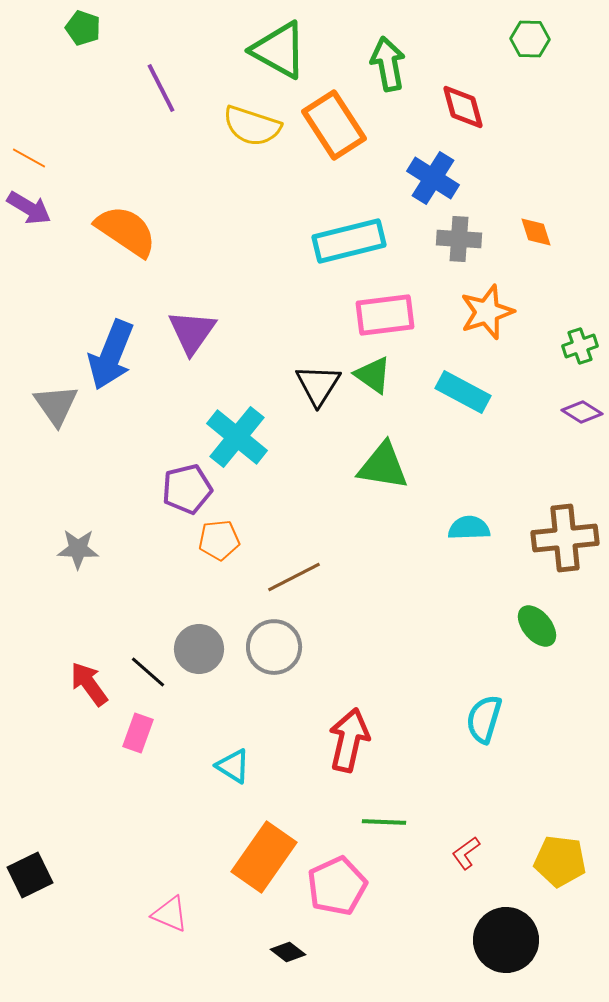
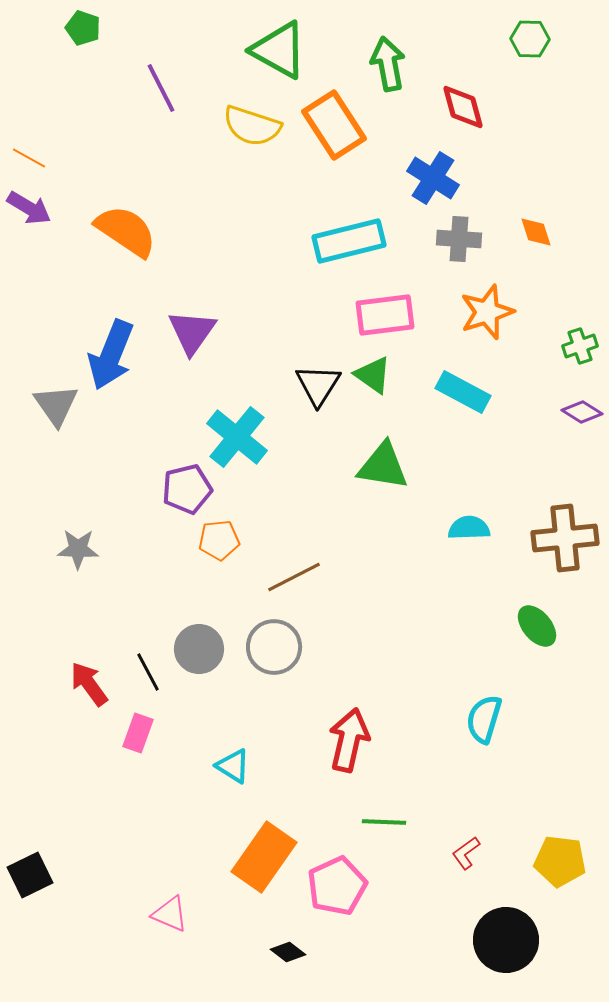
black line at (148, 672): rotated 21 degrees clockwise
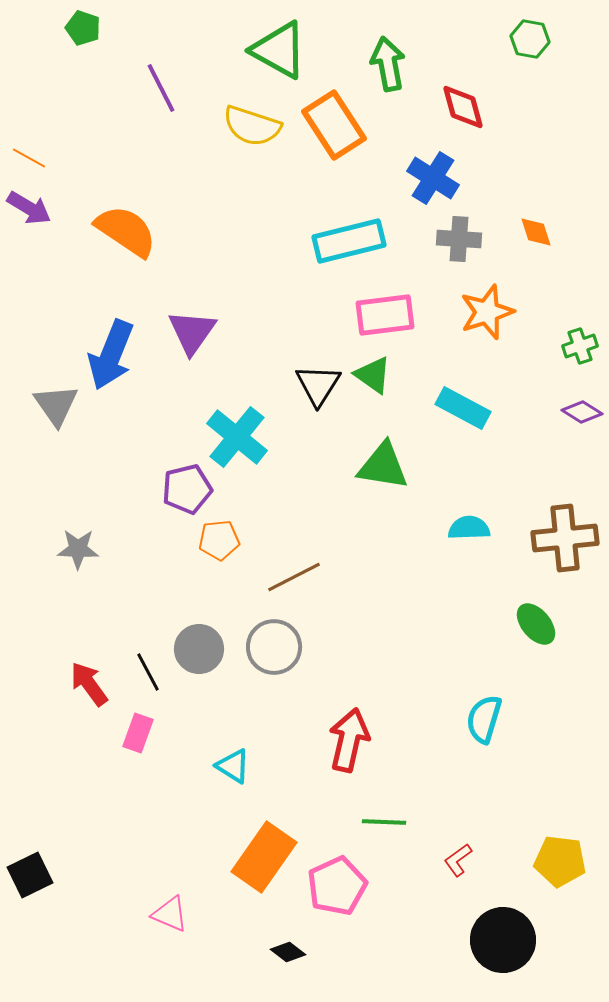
green hexagon at (530, 39): rotated 9 degrees clockwise
cyan rectangle at (463, 392): moved 16 px down
green ellipse at (537, 626): moved 1 px left, 2 px up
red L-shape at (466, 853): moved 8 px left, 7 px down
black circle at (506, 940): moved 3 px left
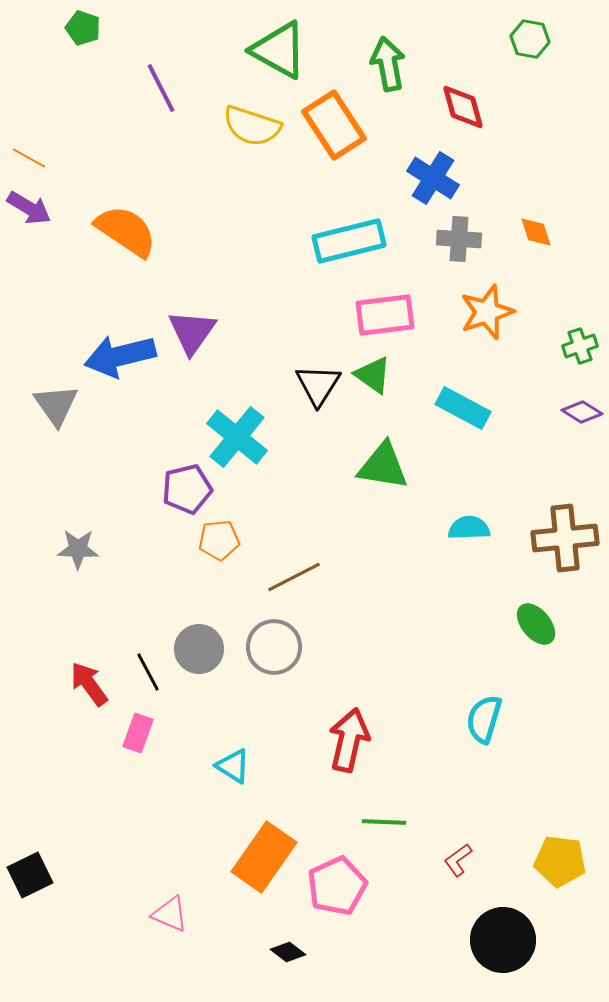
blue arrow at (111, 355): moved 9 px right, 1 px down; rotated 54 degrees clockwise
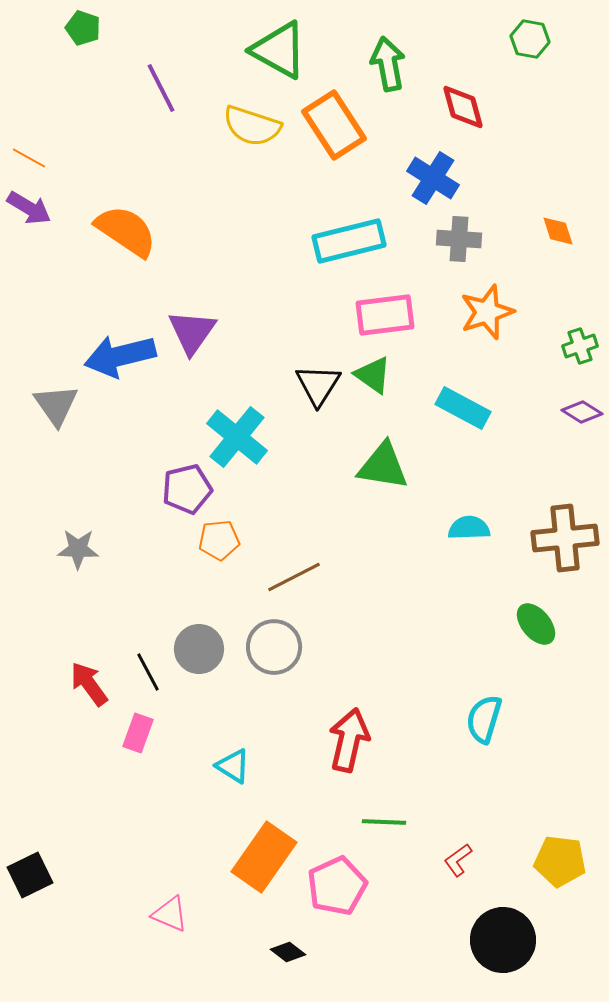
orange diamond at (536, 232): moved 22 px right, 1 px up
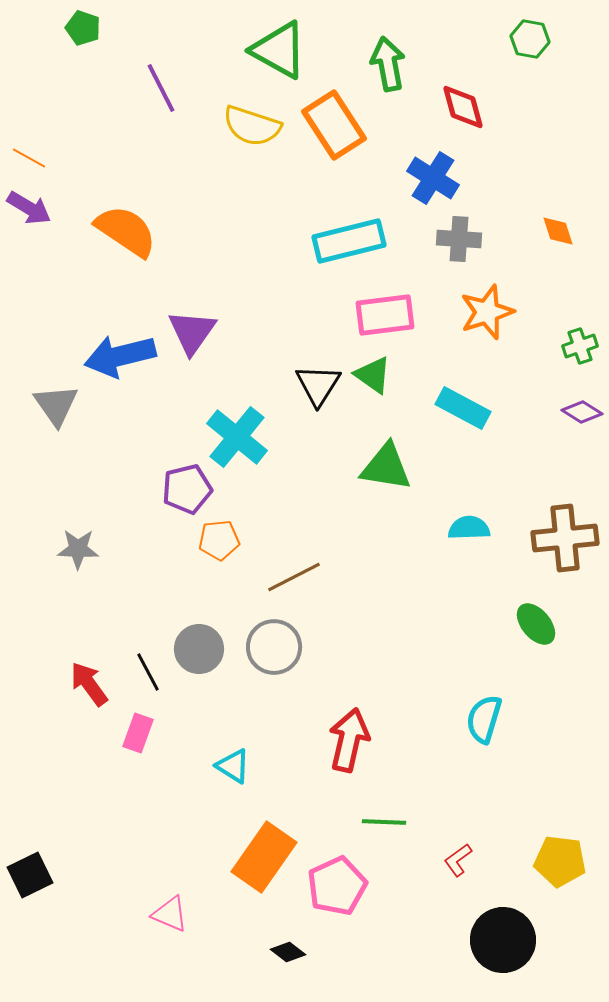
green triangle at (383, 466): moved 3 px right, 1 px down
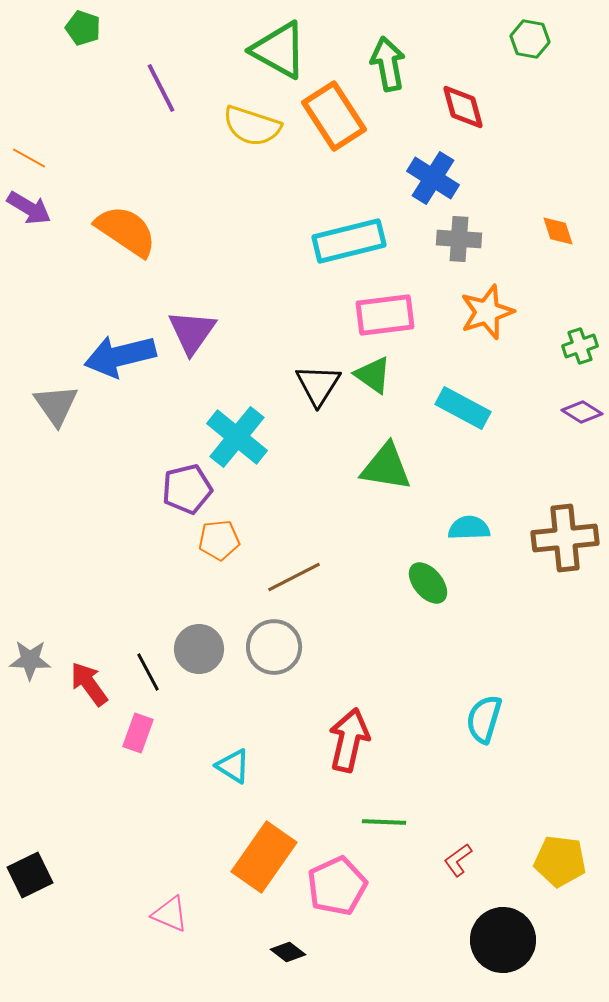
orange rectangle at (334, 125): moved 9 px up
gray star at (78, 549): moved 48 px left, 111 px down
green ellipse at (536, 624): moved 108 px left, 41 px up
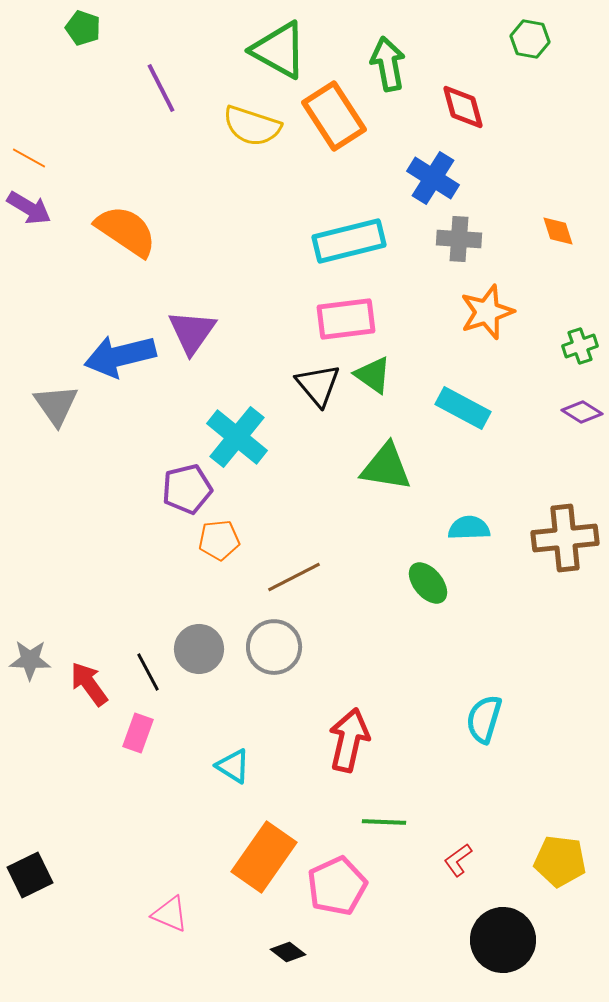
pink rectangle at (385, 315): moved 39 px left, 4 px down
black triangle at (318, 385): rotated 12 degrees counterclockwise
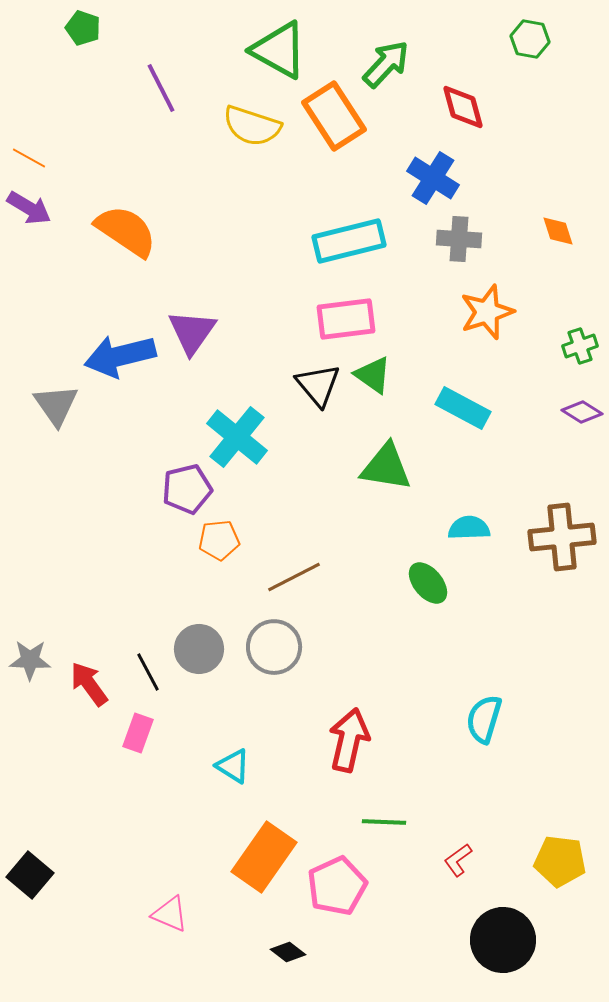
green arrow at (388, 64): moved 2 px left; rotated 54 degrees clockwise
brown cross at (565, 538): moved 3 px left, 1 px up
black square at (30, 875): rotated 24 degrees counterclockwise
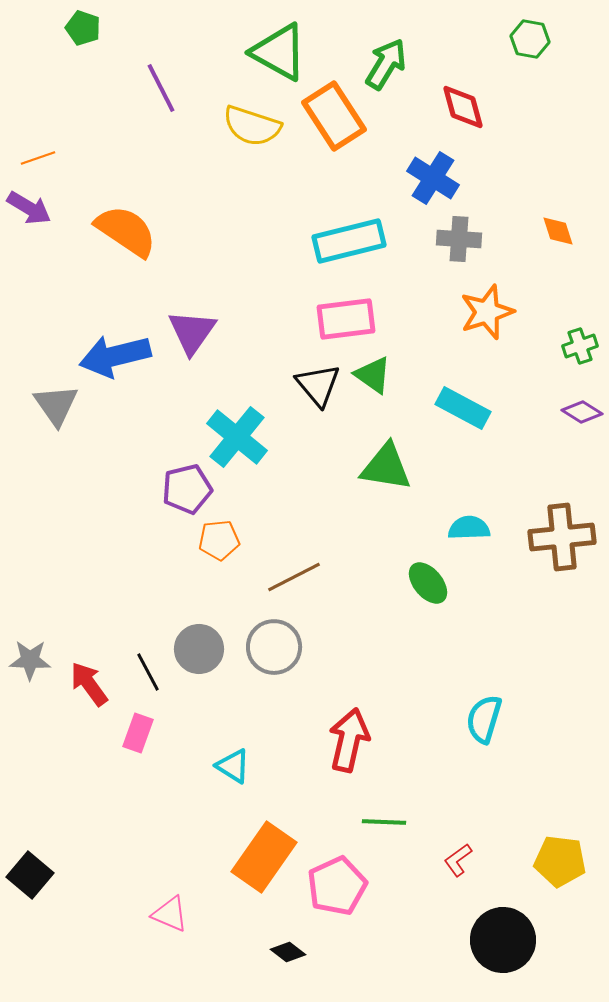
green triangle at (279, 50): moved 2 px down
green arrow at (386, 64): rotated 12 degrees counterclockwise
orange line at (29, 158): moved 9 px right; rotated 48 degrees counterclockwise
blue arrow at (120, 356): moved 5 px left
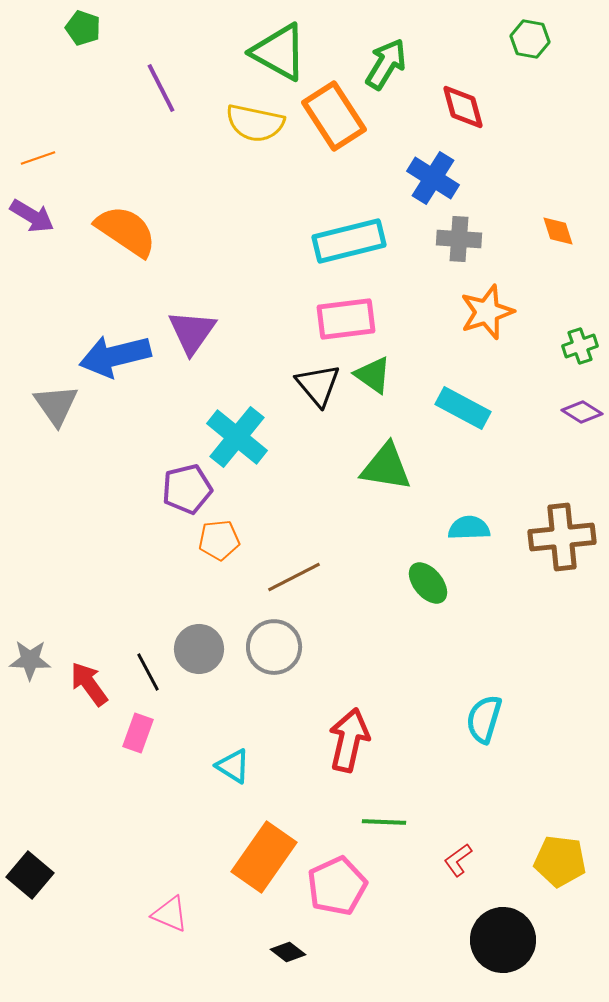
yellow semicircle at (252, 126): moved 3 px right, 3 px up; rotated 6 degrees counterclockwise
purple arrow at (29, 208): moved 3 px right, 8 px down
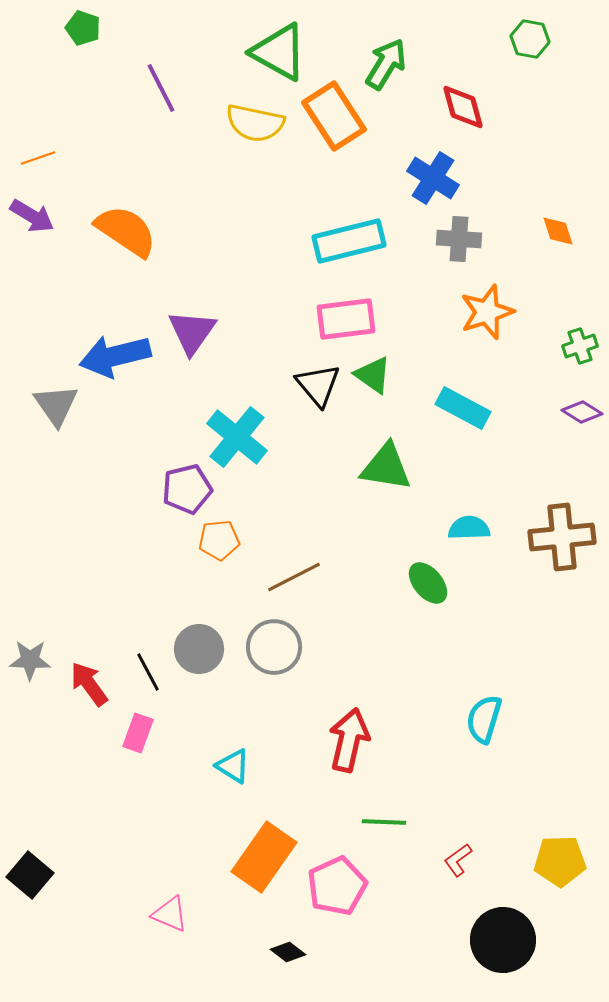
yellow pentagon at (560, 861): rotated 9 degrees counterclockwise
